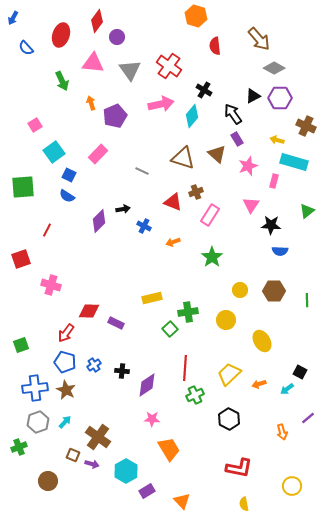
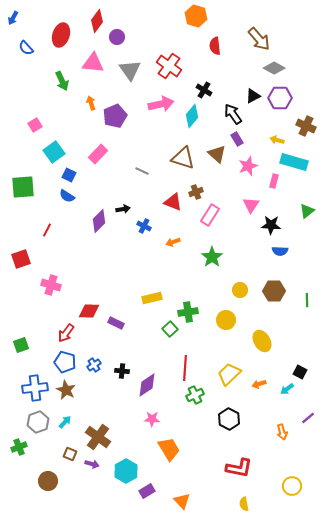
brown square at (73, 455): moved 3 px left, 1 px up
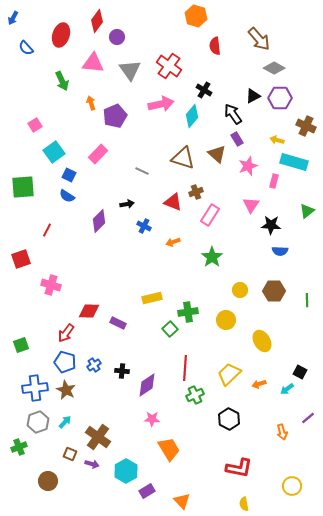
black arrow at (123, 209): moved 4 px right, 5 px up
purple rectangle at (116, 323): moved 2 px right
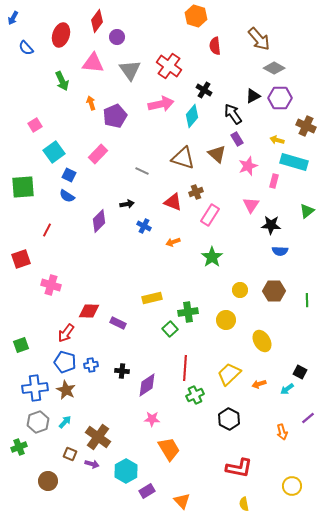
blue cross at (94, 365): moved 3 px left; rotated 24 degrees clockwise
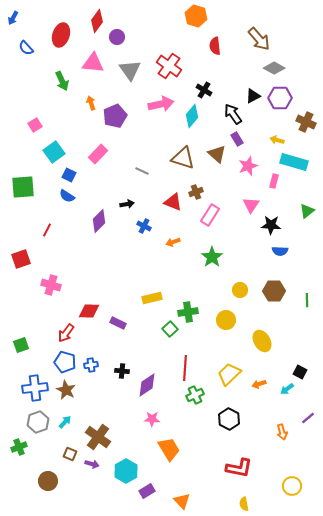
brown cross at (306, 126): moved 4 px up
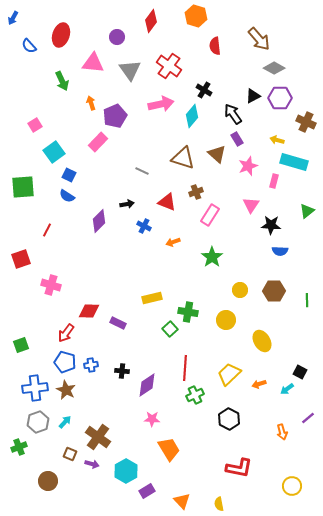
red diamond at (97, 21): moved 54 px right
blue semicircle at (26, 48): moved 3 px right, 2 px up
pink rectangle at (98, 154): moved 12 px up
red triangle at (173, 202): moved 6 px left
green cross at (188, 312): rotated 18 degrees clockwise
yellow semicircle at (244, 504): moved 25 px left
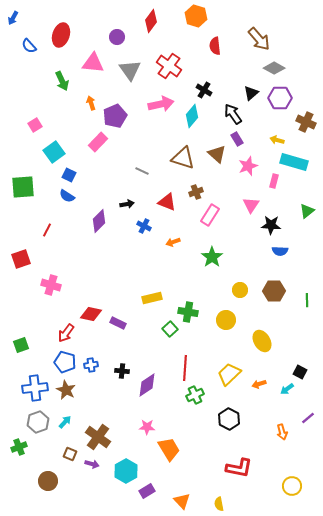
black triangle at (253, 96): moved 2 px left, 3 px up; rotated 14 degrees counterclockwise
red diamond at (89, 311): moved 2 px right, 3 px down; rotated 10 degrees clockwise
pink star at (152, 419): moved 5 px left, 8 px down
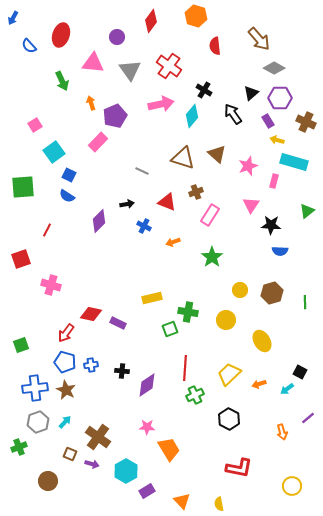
purple rectangle at (237, 139): moved 31 px right, 18 px up
brown hexagon at (274, 291): moved 2 px left, 2 px down; rotated 15 degrees counterclockwise
green line at (307, 300): moved 2 px left, 2 px down
green square at (170, 329): rotated 21 degrees clockwise
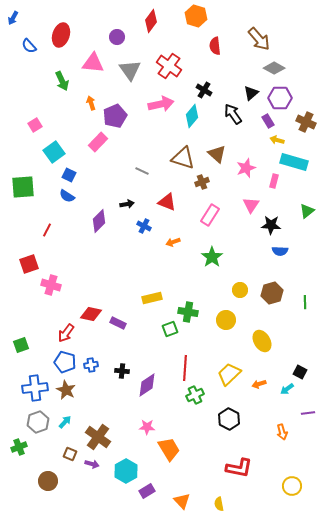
pink star at (248, 166): moved 2 px left, 2 px down
brown cross at (196, 192): moved 6 px right, 10 px up
red square at (21, 259): moved 8 px right, 5 px down
purple line at (308, 418): moved 5 px up; rotated 32 degrees clockwise
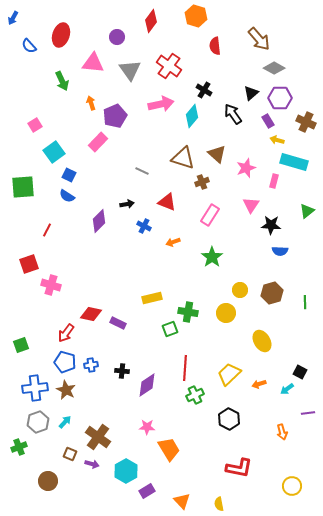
yellow circle at (226, 320): moved 7 px up
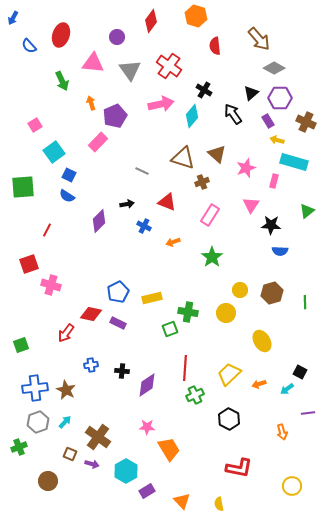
blue pentagon at (65, 362): moved 53 px right, 70 px up; rotated 30 degrees clockwise
